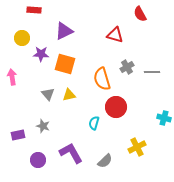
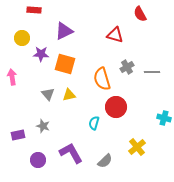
yellow cross: rotated 12 degrees counterclockwise
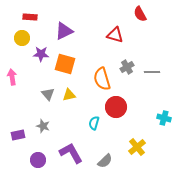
red rectangle: moved 4 px left, 7 px down
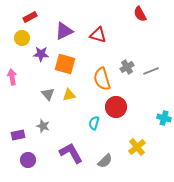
red rectangle: rotated 32 degrees counterclockwise
red triangle: moved 17 px left
gray line: moved 1 px left, 1 px up; rotated 21 degrees counterclockwise
purple circle: moved 10 px left
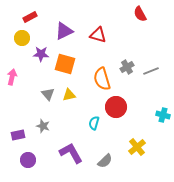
pink arrow: rotated 21 degrees clockwise
cyan cross: moved 1 px left, 3 px up
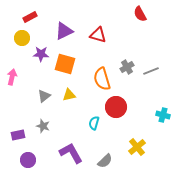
gray triangle: moved 4 px left, 2 px down; rotated 32 degrees clockwise
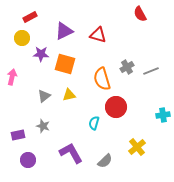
cyan cross: rotated 24 degrees counterclockwise
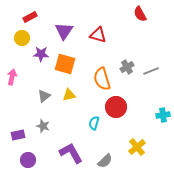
purple triangle: rotated 30 degrees counterclockwise
